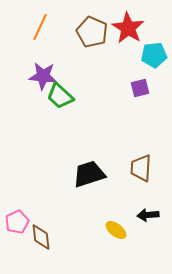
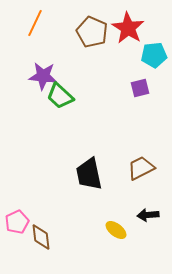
orange line: moved 5 px left, 4 px up
brown trapezoid: rotated 60 degrees clockwise
black trapezoid: rotated 84 degrees counterclockwise
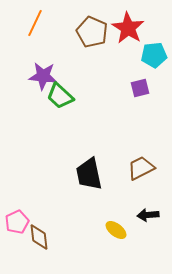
brown diamond: moved 2 px left
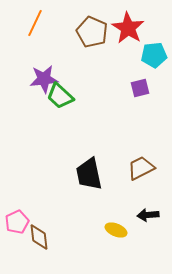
purple star: moved 1 px right, 3 px down; rotated 12 degrees counterclockwise
yellow ellipse: rotated 15 degrees counterclockwise
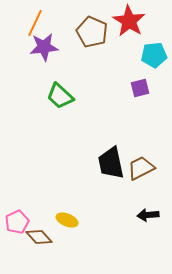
red star: moved 1 px right, 7 px up
purple star: moved 32 px up
black trapezoid: moved 22 px right, 11 px up
yellow ellipse: moved 49 px left, 10 px up
brown diamond: rotated 36 degrees counterclockwise
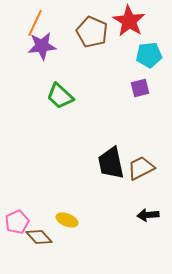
purple star: moved 2 px left, 1 px up
cyan pentagon: moved 5 px left
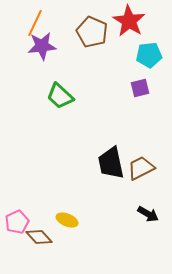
black arrow: moved 1 px up; rotated 145 degrees counterclockwise
